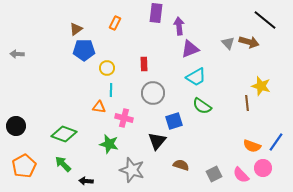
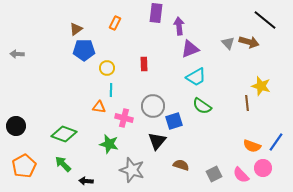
gray circle: moved 13 px down
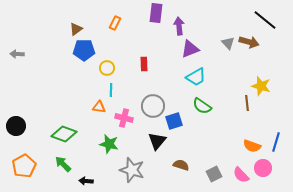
blue line: rotated 18 degrees counterclockwise
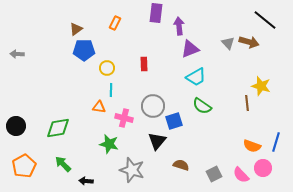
green diamond: moved 6 px left, 6 px up; rotated 30 degrees counterclockwise
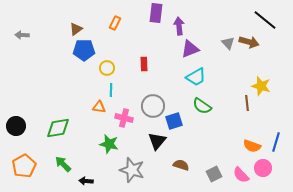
gray arrow: moved 5 px right, 19 px up
